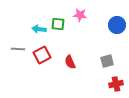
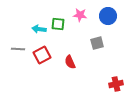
blue circle: moved 9 px left, 9 px up
gray square: moved 10 px left, 18 px up
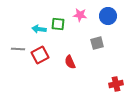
red square: moved 2 px left
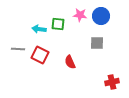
blue circle: moved 7 px left
gray square: rotated 16 degrees clockwise
red square: rotated 36 degrees counterclockwise
red cross: moved 4 px left, 2 px up
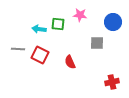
blue circle: moved 12 px right, 6 px down
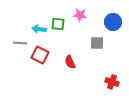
gray line: moved 2 px right, 6 px up
red cross: rotated 32 degrees clockwise
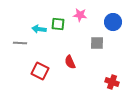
red square: moved 16 px down
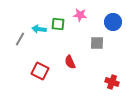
gray line: moved 4 px up; rotated 64 degrees counterclockwise
